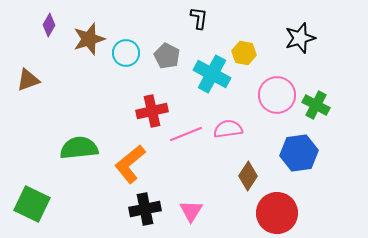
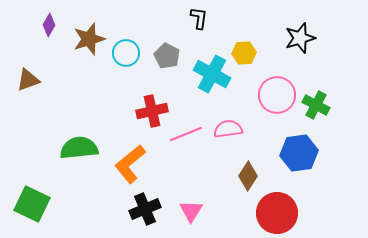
yellow hexagon: rotated 15 degrees counterclockwise
black cross: rotated 12 degrees counterclockwise
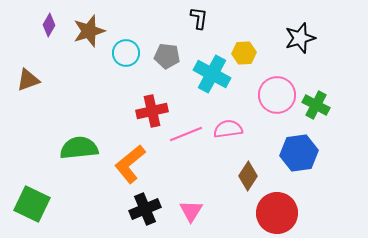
brown star: moved 8 px up
gray pentagon: rotated 20 degrees counterclockwise
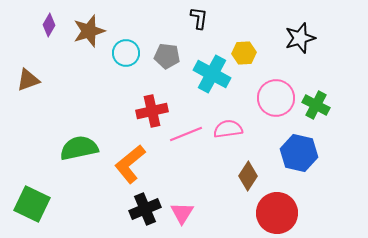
pink circle: moved 1 px left, 3 px down
green semicircle: rotated 6 degrees counterclockwise
blue hexagon: rotated 21 degrees clockwise
pink triangle: moved 9 px left, 2 px down
